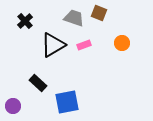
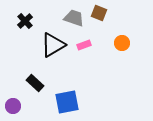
black rectangle: moved 3 px left
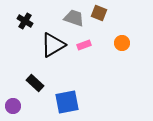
black cross: rotated 14 degrees counterclockwise
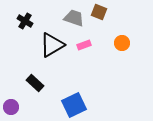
brown square: moved 1 px up
black triangle: moved 1 px left
blue square: moved 7 px right, 3 px down; rotated 15 degrees counterclockwise
purple circle: moved 2 px left, 1 px down
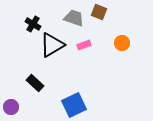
black cross: moved 8 px right, 3 px down
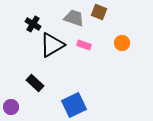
pink rectangle: rotated 40 degrees clockwise
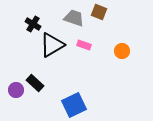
orange circle: moved 8 px down
purple circle: moved 5 px right, 17 px up
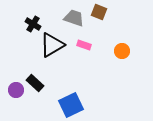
blue square: moved 3 px left
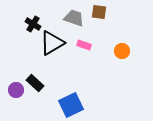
brown square: rotated 14 degrees counterclockwise
black triangle: moved 2 px up
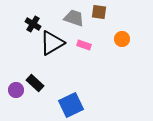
orange circle: moved 12 px up
